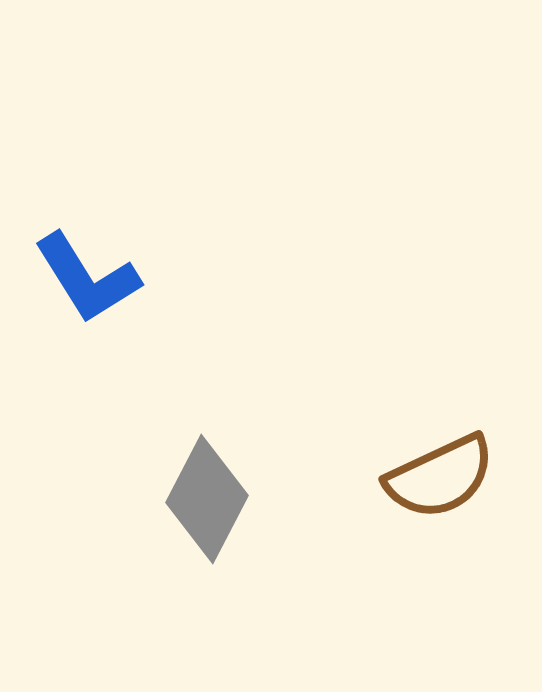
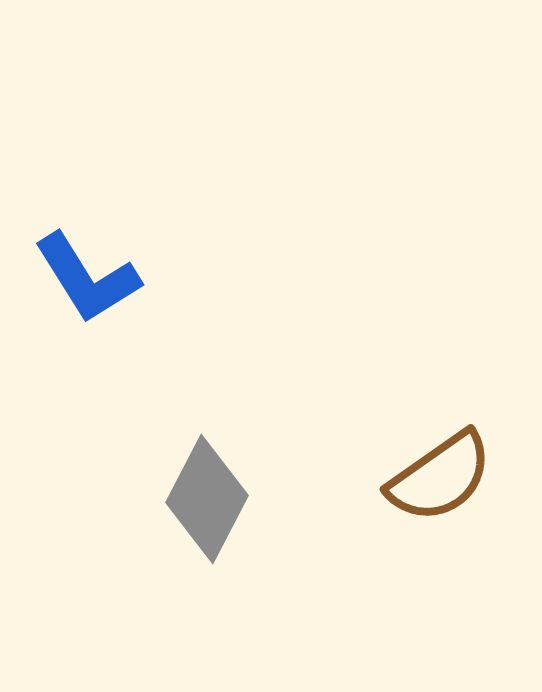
brown semicircle: rotated 10 degrees counterclockwise
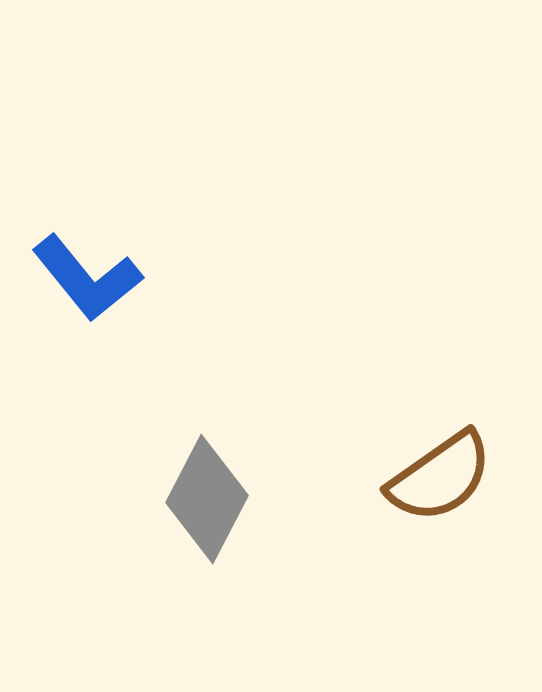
blue L-shape: rotated 7 degrees counterclockwise
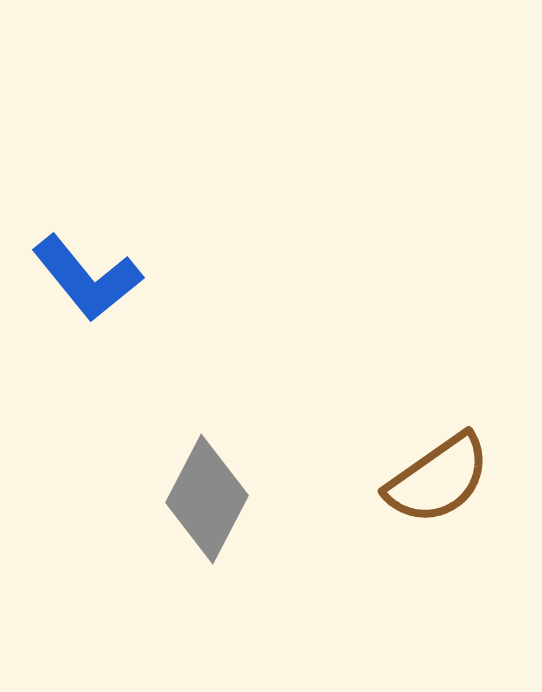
brown semicircle: moved 2 px left, 2 px down
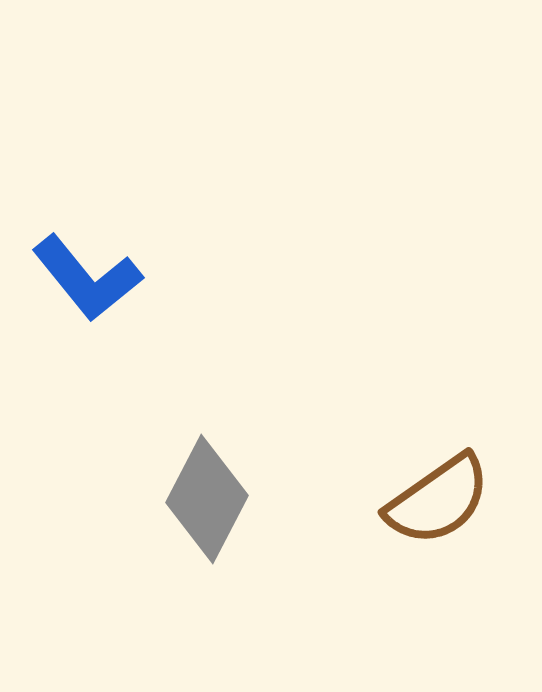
brown semicircle: moved 21 px down
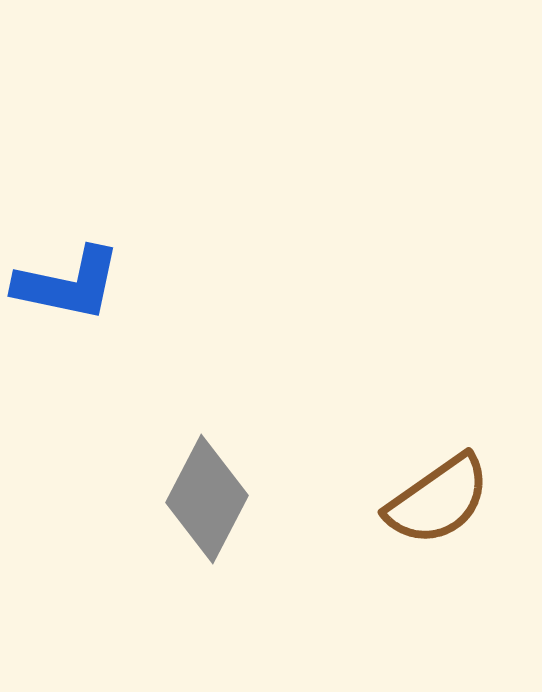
blue L-shape: moved 19 px left, 6 px down; rotated 39 degrees counterclockwise
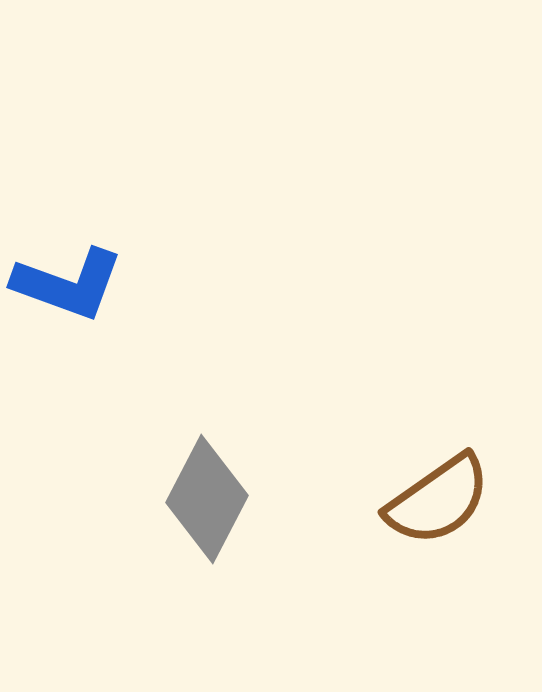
blue L-shape: rotated 8 degrees clockwise
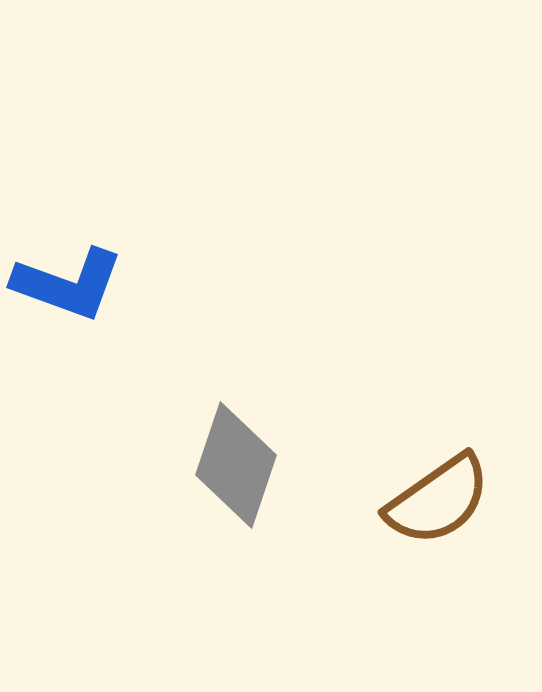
gray diamond: moved 29 px right, 34 px up; rotated 9 degrees counterclockwise
